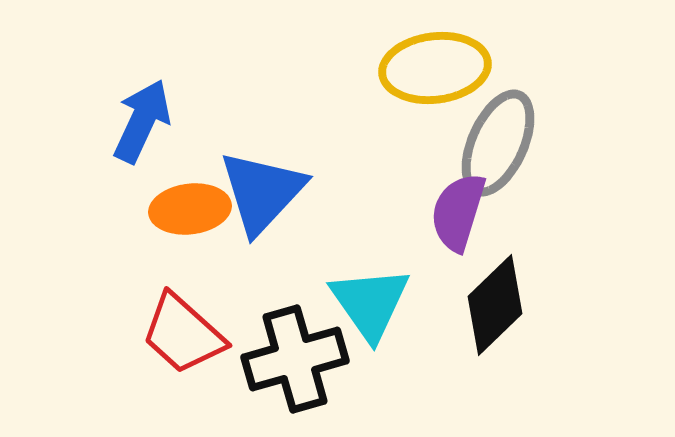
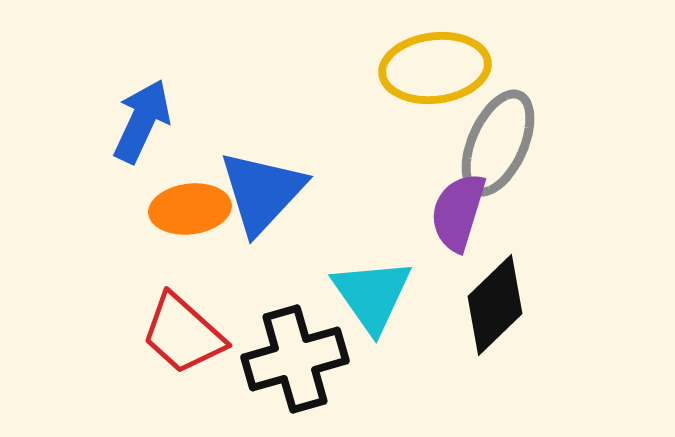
cyan triangle: moved 2 px right, 8 px up
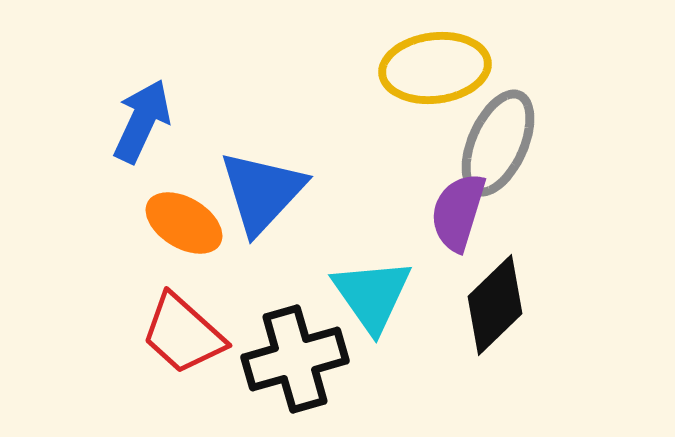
orange ellipse: moved 6 px left, 14 px down; rotated 38 degrees clockwise
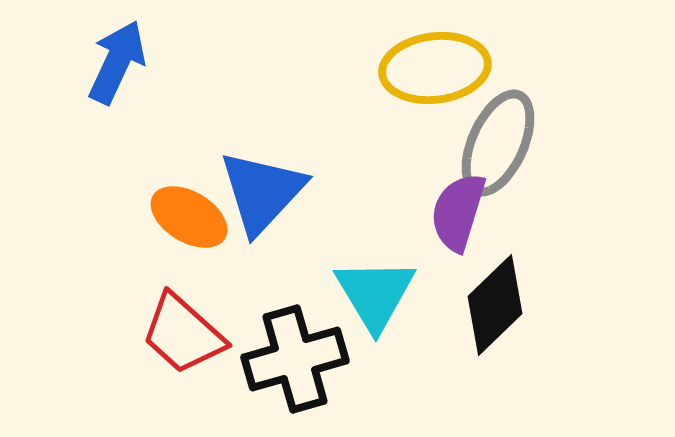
blue arrow: moved 25 px left, 59 px up
orange ellipse: moved 5 px right, 6 px up
cyan triangle: moved 3 px right, 1 px up; rotated 4 degrees clockwise
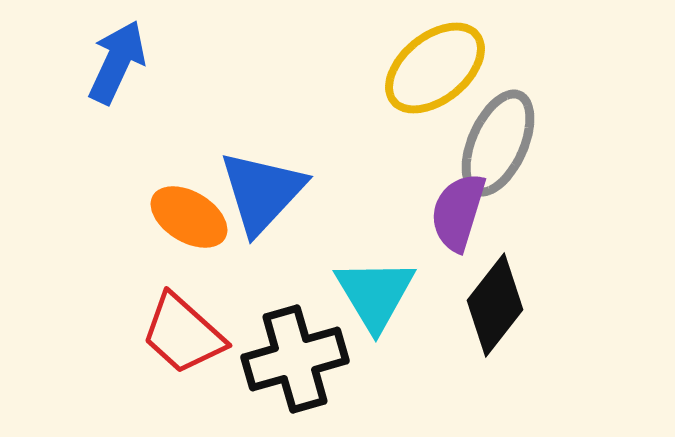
yellow ellipse: rotated 32 degrees counterclockwise
black diamond: rotated 8 degrees counterclockwise
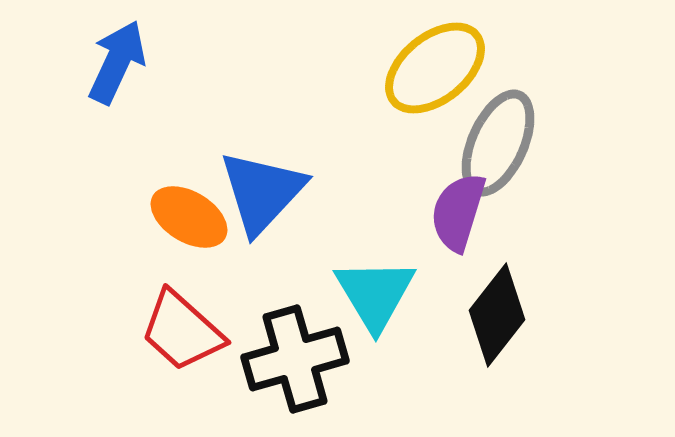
black diamond: moved 2 px right, 10 px down
red trapezoid: moved 1 px left, 3 px up
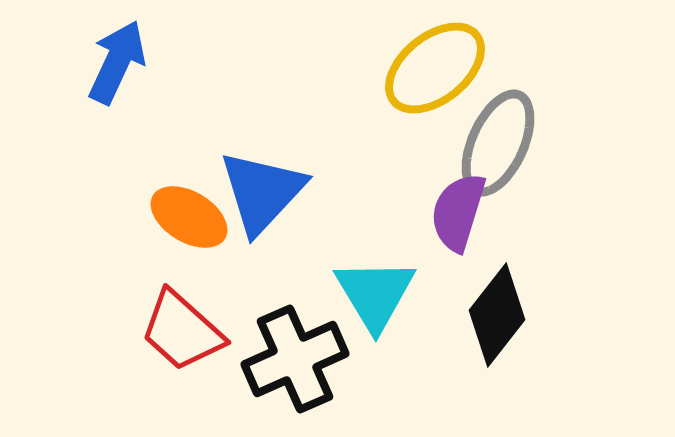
black cross: rotated 8 degrees counterclockwise
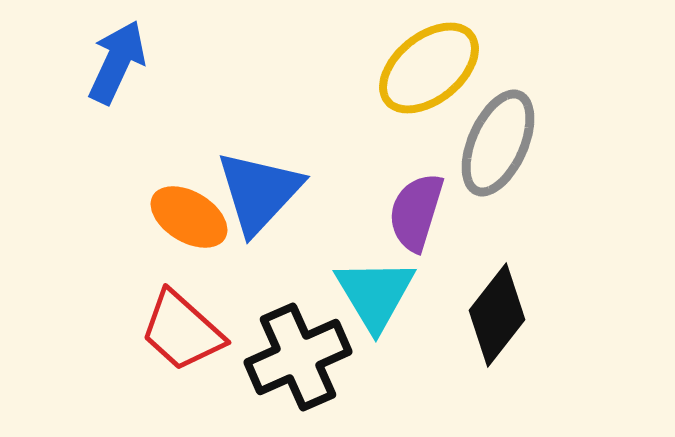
yellow ellipse: moved 6 px left
blue triangle: moved 3 px left
purple semicircle: moved 42 px left
black cross: moved 3 px right, 2 px up
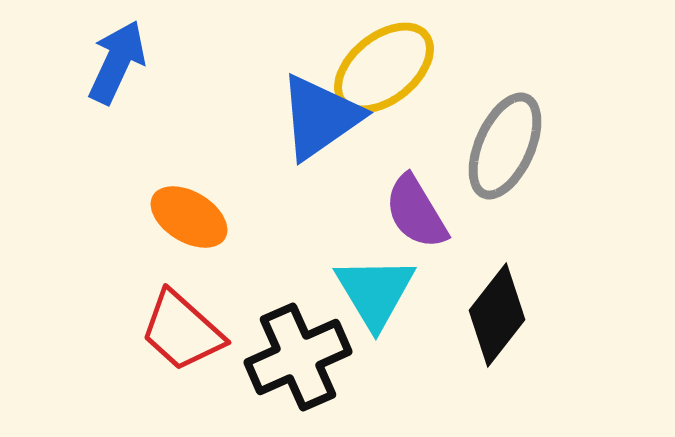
yellow ellipse: moved 45 px left
gray ellipse: moved 7 px right, 3 px down
blue triangle: moved 61 px right, 75 px up; rotated 12 degrees clockwise
purple semicircle: rotated 48 degrees counterclockwise
cyan triangle: moved 2 px up
